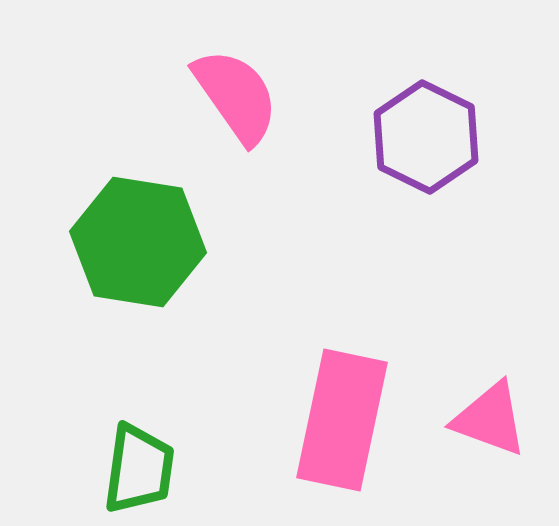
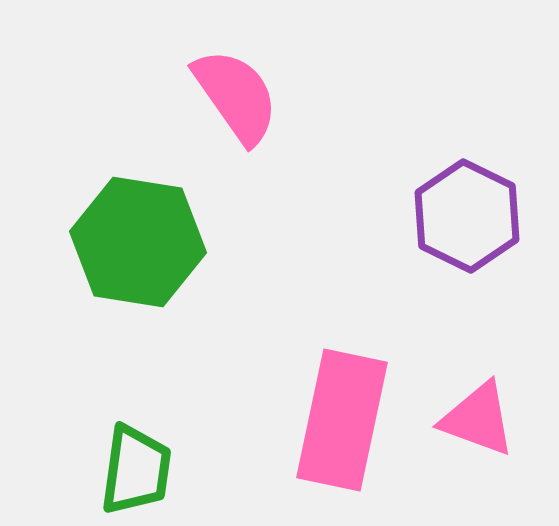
purple hexagon: moved 41 px right, 79 px down
pink triangle: moved 12 px left
green trapezoid: moved 3 px left, 1 px down
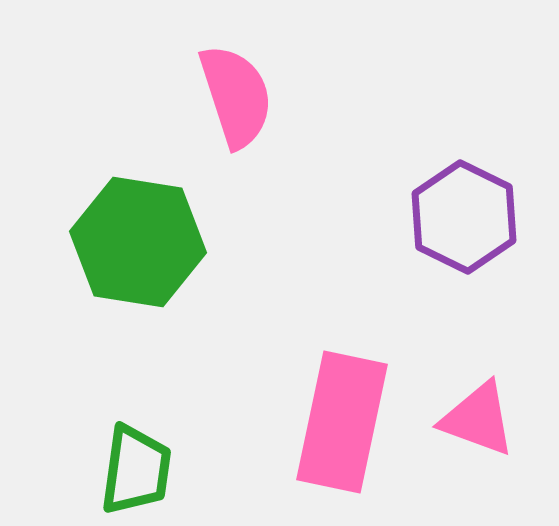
pink semicircle: rotated 17 degrees clockwise
purple hexagon: moved 3 px left, 1 px down
pink rectangle: moved 2 px down
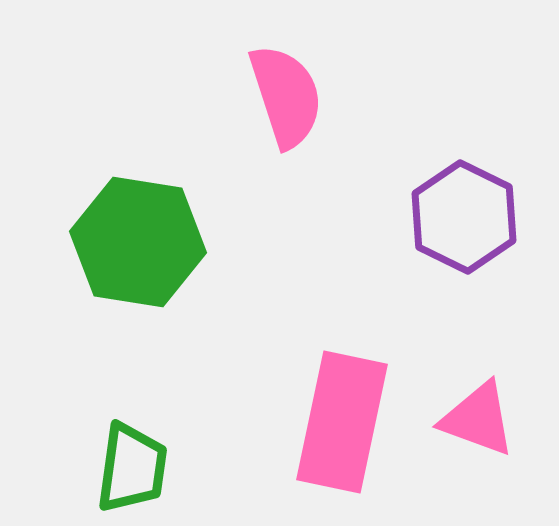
pink semicircle: moved 50 px right
green trapezoid: moved 4 px left, 2 px up
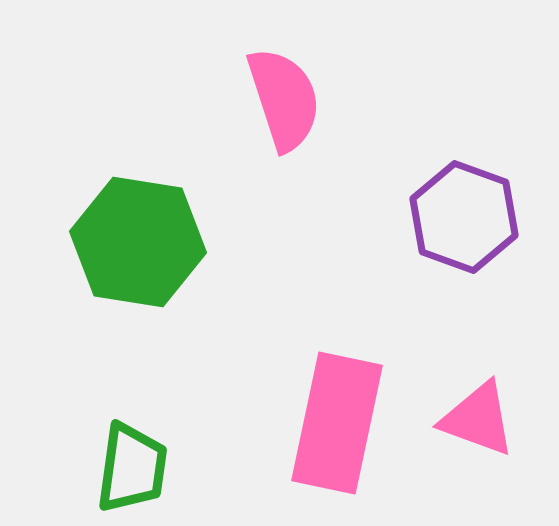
pink semicircle: moved 2 px left, 3 px down
purple hexagon: rotated 6 degrees counterclockwise
pink rectangle: moved 5 px left, 1 px down
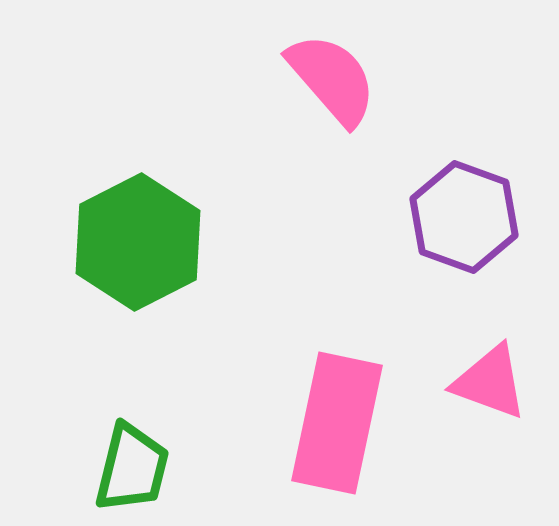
pink semicircle: moved 48 px right, 20 px up; rotated 23 degrees counterclockwise
green hexagon: rotated 24 degrees clockwise
pink triangle: moved 12 px right, 37 px up
green trapezoid: rotated 6 degrees clockwise
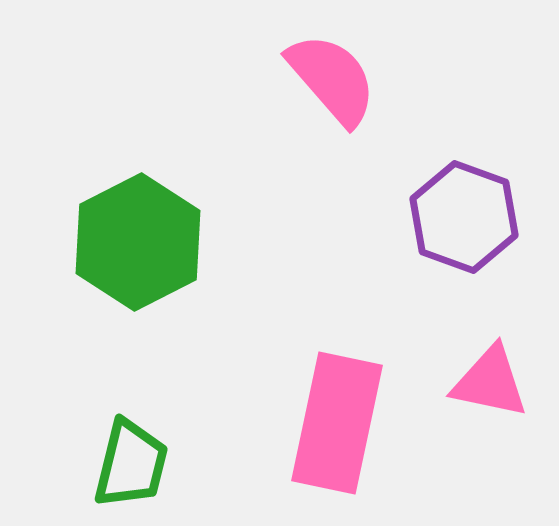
pink triangle: rotated 8 degrees counterclockwise
green trapezoid: moved 1 px left, 4 px up
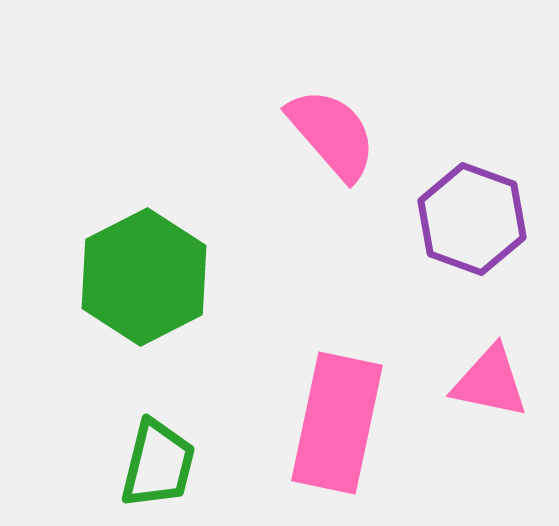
pink semicircle: moved 55 px down
purple hexagon: moved 8 px right, 2 px down
green hexagon: moved 6 px right, 35 px down
green trapezoid: moved 27 px right
